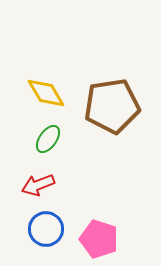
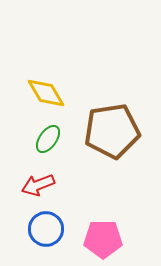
brown pentagon: moved 25 px down
pink pentagon: moved 4 px right; rotated 18 degrees counterclockwise
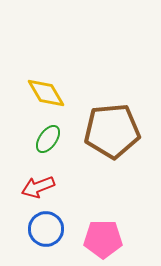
brown pentagon: rotated 4 degrees clockwise
red arrow: moved 2 px down
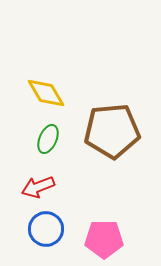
green ellipse: rotated 12 degrees counterclockwise
pink pentagon: moved 1 px right
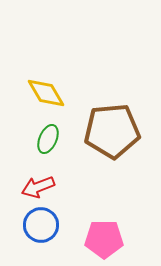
blue circle: moved 5 px left, 4 px up
